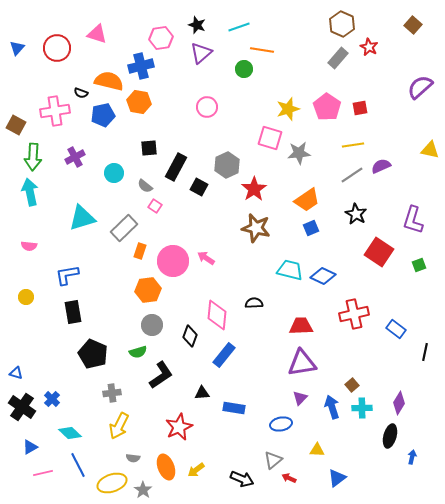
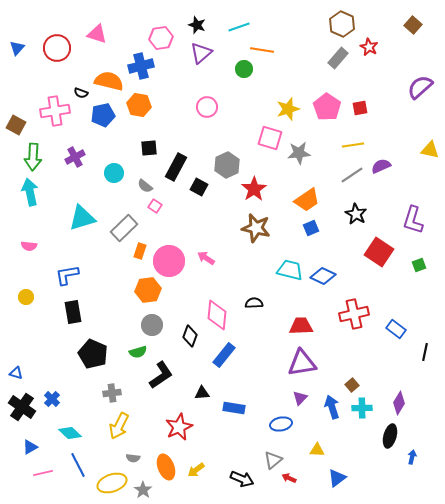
orange hexagon at (139, 102): moved 3 px down
pink circle at (173, 261): moved 4 px left
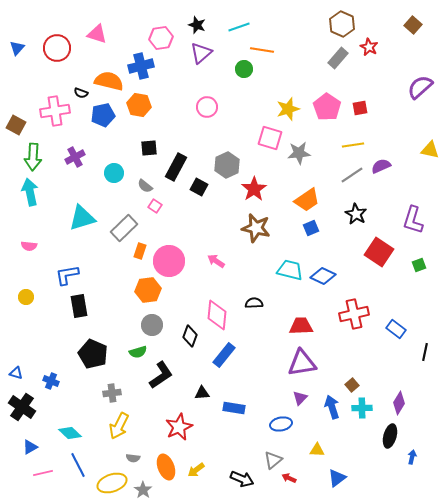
pink arrow at (206, 258): moved 10 px right, 3 px down
black rectangle at (73, 312): moved 6 px right, 6 px up
blue cross at (52, 399): moved 1 px left, 18 px up; rotated 21 degrees counterclockwise
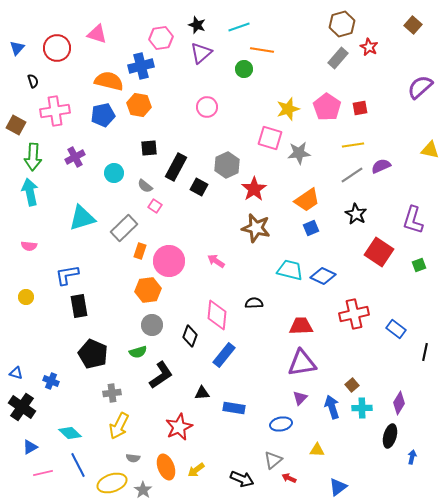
brown hexagon at (342, 24): rotated 20 degrees clockwise
black semicircle at (81, 93): moved 48 px left, 12 px up; rotated 128 degrees counterclockwise
blue triangle at (337, 478): moved 1 px right, 9 px down
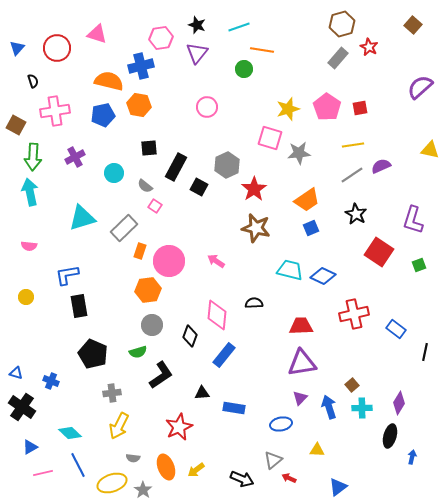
purple triangle at (201, 53): moved 4 px left; rotated 10 degrees counterclockwise
blue arrow at (332, 407): moved 3 px left
